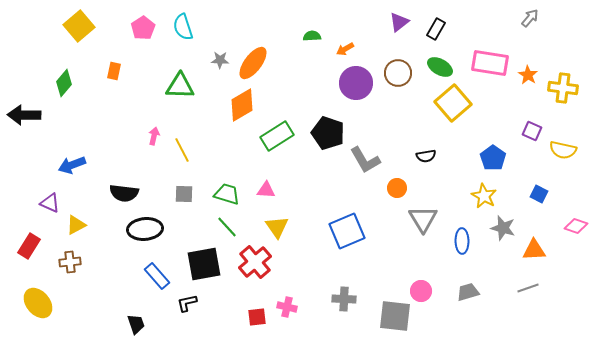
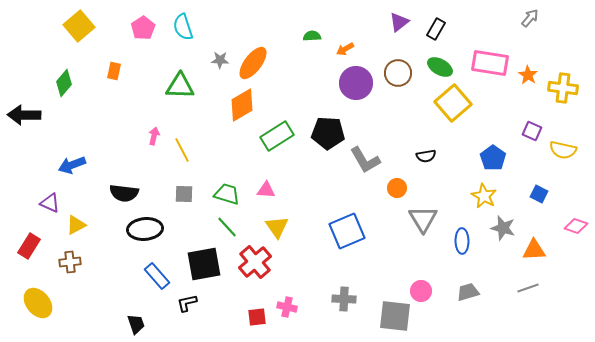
black pentagon at (328, 133): rotated 16 degrees counterclockwise
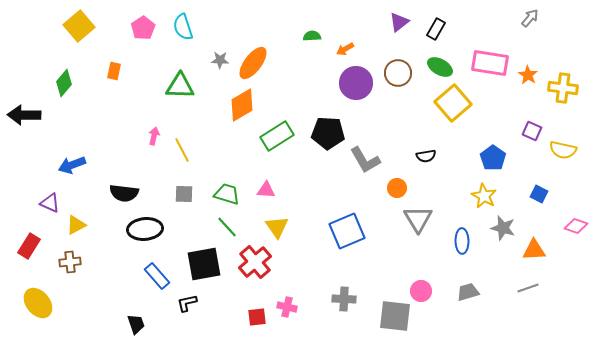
gray triangle at (423, 219): moved 5 px left
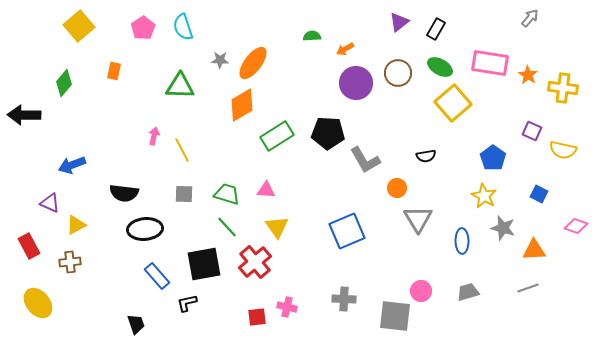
red rectangle at (29, 246): rotated 60 degrees counterclockwise
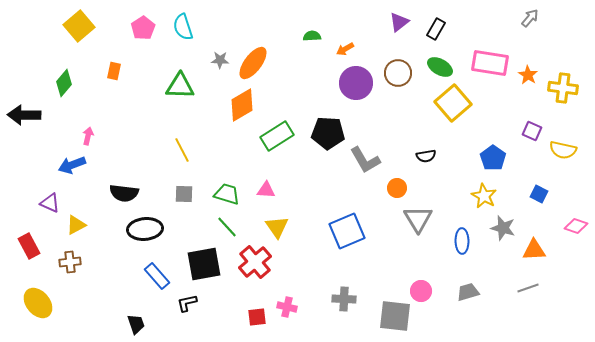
pink arrow at (154, 136): moved 66 px left
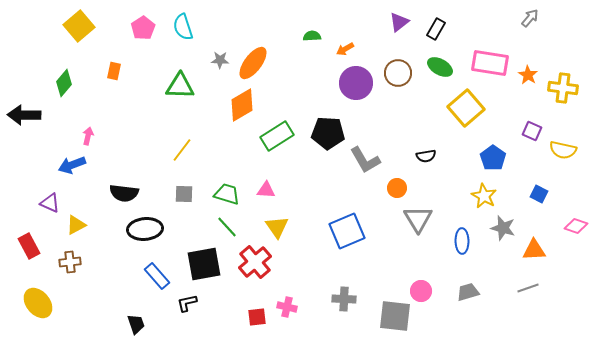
yellow square at (453, 103): moved 13 px right, 5 px down
yellow line at (182, 150): rotated 65 degrees clockwise
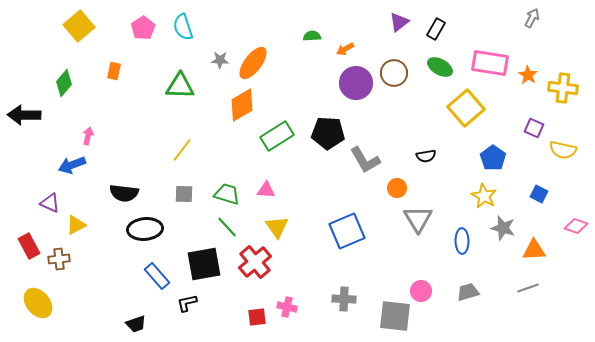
gray arrow at (530, 18): moved 2 px right; rotated 12 degrees counterclockwise
brown circle at (398, 73): moved 4 px left
purple square at (532, 131): moved 2 px right, 3 px up
brown cross at (70, 262): moved 11 px left, 3 px up
black trapezoid at (136, 324): rotated 90 degrees clockwise
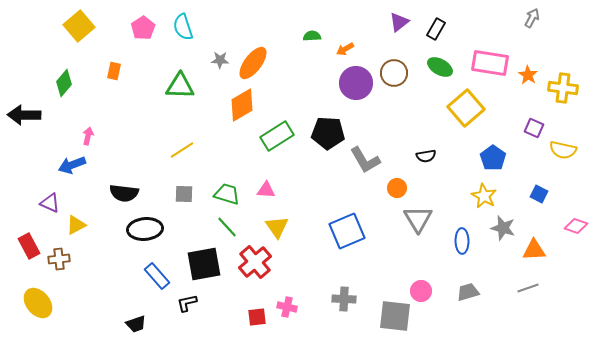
yellow line at (182, 150): rotated 20 degrees clockwise
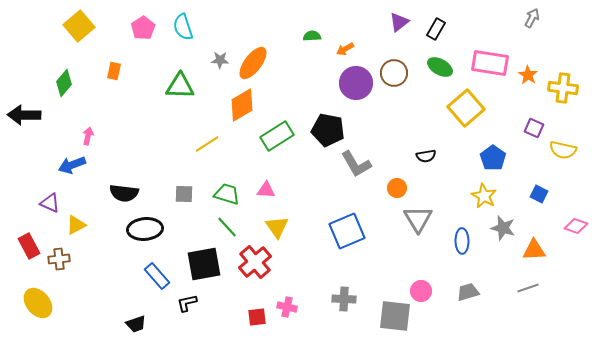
black pentagon at (328, 133): moved 3 px up; rotated 8 degrees clockwise
yellow line at (182, 150): moved 25 px right, 6 px up
gray L-shape at (365, 160): moved 9 px left, 4 px down
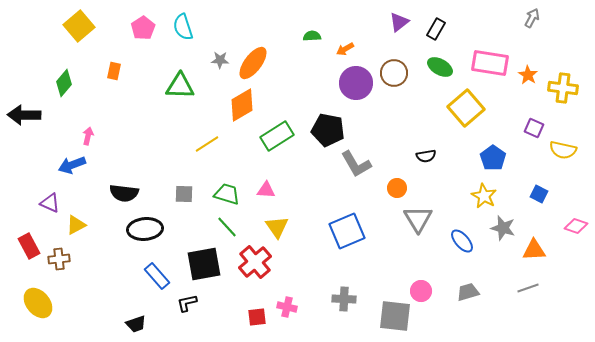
blue ellipse at (462, 241): rotated 40 degrees counterclockwise
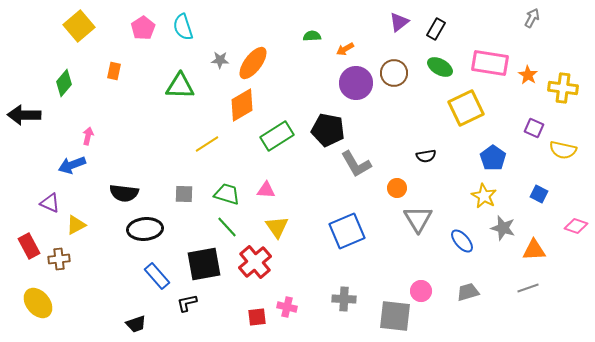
yellow square at (466, 108): rotated 15 degrees clockwise
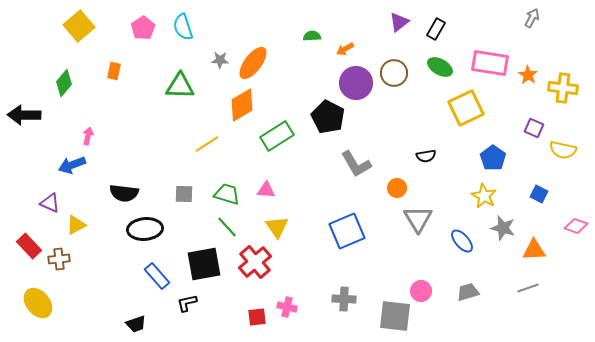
black pentagon at (328, 130): moved 13 px up; rotated 16 degrees clockwise
red rectangle at (29, 246): rotated 15 degrees counterclockwise
